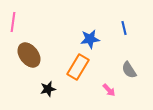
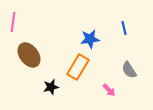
black star: moved 3 px right, 2 px up
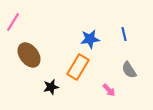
pink line: rotated 24 degrees clockwise
blue line: moved 6 px down
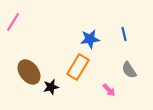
brown ellipse: moved 17 px down
